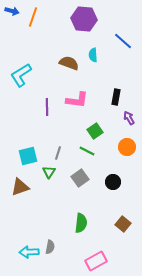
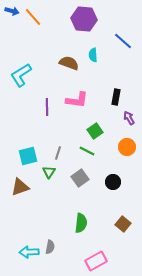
orange line: rotated 60 degrees counterclockwise
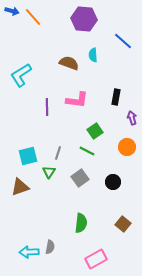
purple arrow: moved 3 px right; rotated 16 degrees clockwise
pink rectangle: moved 2 px up
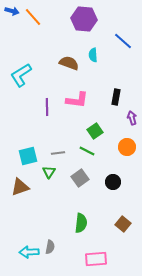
gray line: rotated 64 degrees clockwise
pink rectangle: rotated 25 degrees clockwise
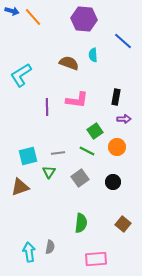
purple arrow: moved 8 px left, 1 px down; rotated 104 degrees clockwise
orange circle: moved 10 px left
cyan arrow: rotated 84 degrees clockwise
